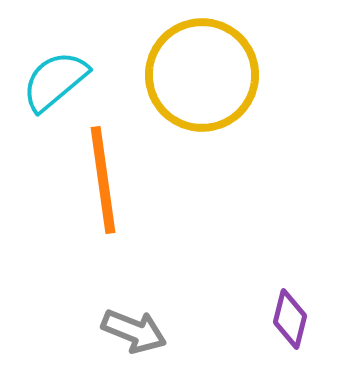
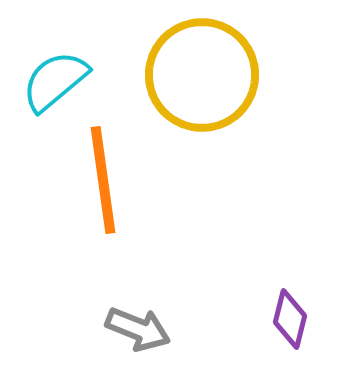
gray arrow: moved 4 px right, 2 px up
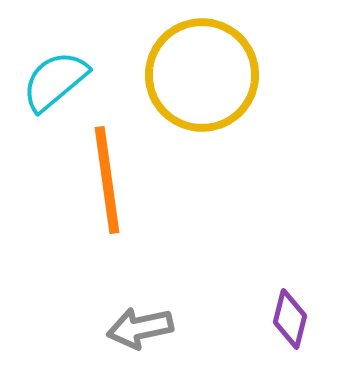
orange line: moved 4 px right
gray arrow: moved 2 px right, 1 px up; rotated 146 degrees clockwise
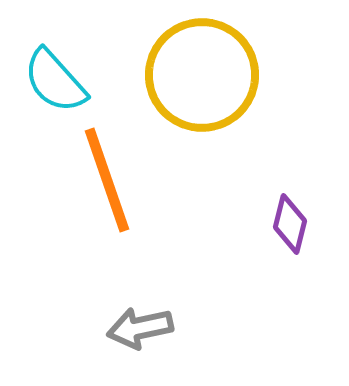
cyan semicircle: rotated 92 degrees counterclockwise
orange line: rotated 11 degrees counterclockwise
purple diamond: moved 95 px up
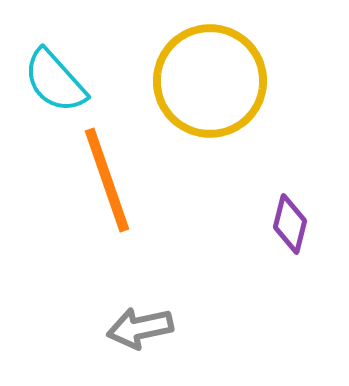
yellow circle: moved 8 px right, 6 px down
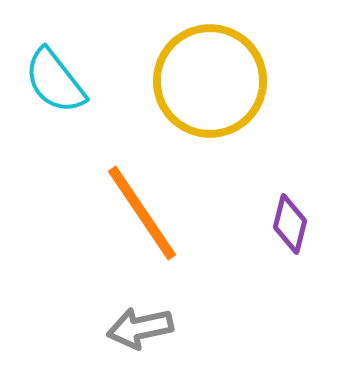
cyan semicircle: rotated 4 degrees clockwise
orange line: moved 35 px right, 33 px down; rotated 15 degrees counterclockwise
